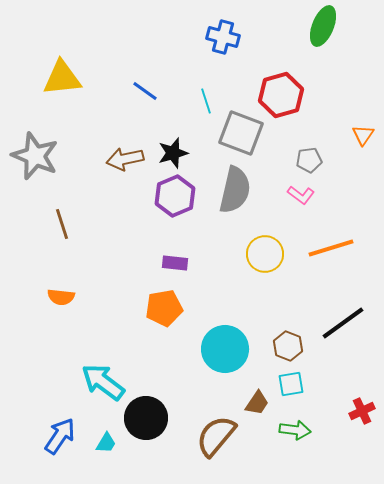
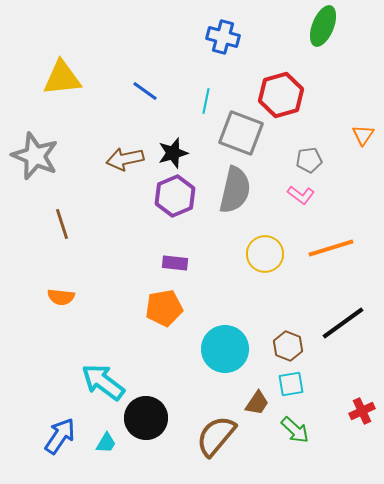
cyan line: rotated 30 degrees clockwise
green arrow: rotated 36 degrees clockwise
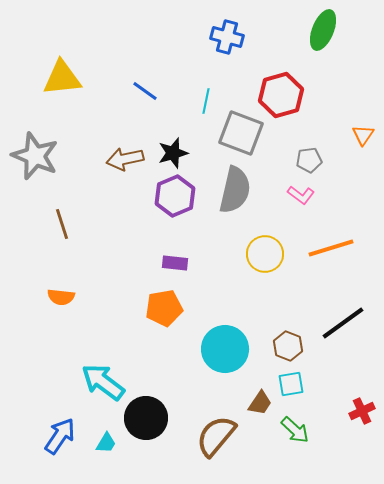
green ellipse: moved 4 px down
blue cross: moved 4 px right
brown trapezoid: moved 3 px right
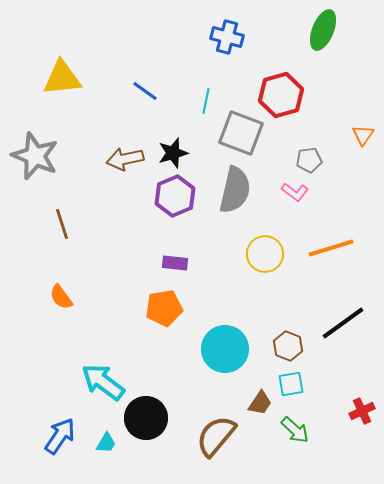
pink L-shape: moved 6 px left, 3 px up
orange semicircle: rotated 48 degrees clockwise
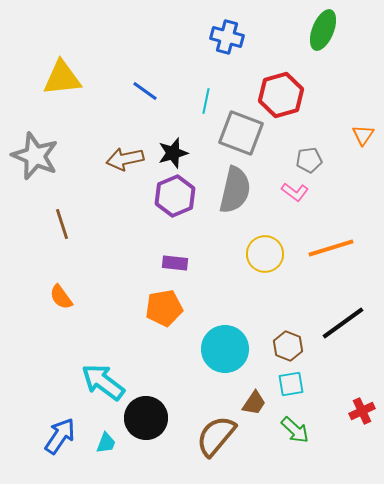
brown trapezoid: moved 6 px left
cyan trapezoid: rotated 10 degrees counterclockwise
